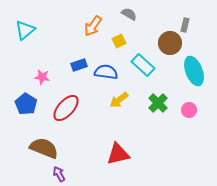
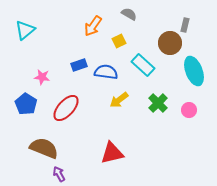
red triangle: moved 6 px left, 1 px up
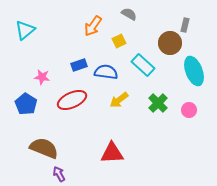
red ellipse: moved 6 px right, 8 px up; rotated 24 degrees clockwise
red triangle: rotated 10 degrees clockwise
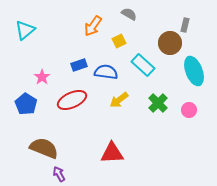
pink star: rotated 28 degrees clockwise
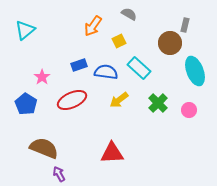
cyan rectangle: moved 4 px left, 3 px down
cyan ellipse: moved 1 px right
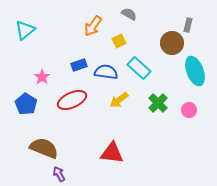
gray rectangle: moved 3 px right
brown circle: moved 2 px right
red triangle: rotated 10 degrees clockwise
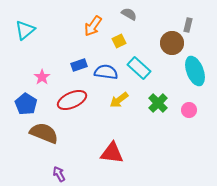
brown semicircle: moved 15 px up
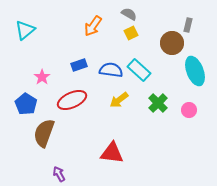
yellow square: moved 12 px right, 8 px up
cyan rectangle: moved 2 px down
blue semicircle: moved 5 px right, 2 px up
brown semicircle: rotated 92 degrees counterclockwise
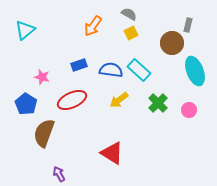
pink star: rotated 21 degrees counterclockwise
red triangle: rotated 25 degrees clockwise
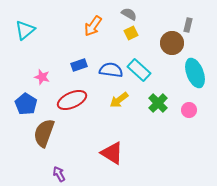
cyan ellipse: moved 2 px down
